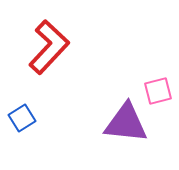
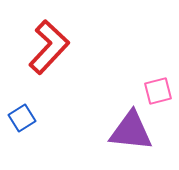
purple triangle: moved 5 px right, 8 px down
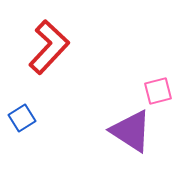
purple triangle: rotated 27 degrees clockwise
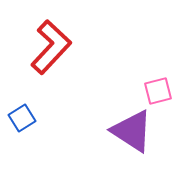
red L-shape: moved 2 px right
purple triangle: moved 1 px right
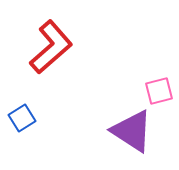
red L-shape: rotated 6 degrees clockwise
pink square: moved 1 px right
